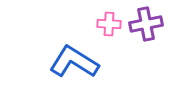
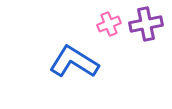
pink cross: rotated 25 degrees counterclockwise
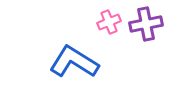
pink cross: moved 2 px up
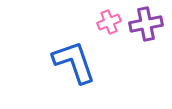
blue L-shape: rotated 39 degrees clockwise
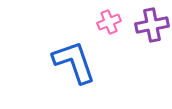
purple cross: moved 6 px right, 1 px down
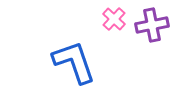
pink cross: moved 5 px right, 3 px up; rotated 25 degrees counterclockwise
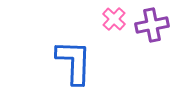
blue L-shape: rotated 21 degrees clockwise
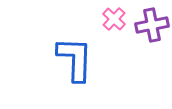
blue L-shape: moved 1 px right, 3 px up
